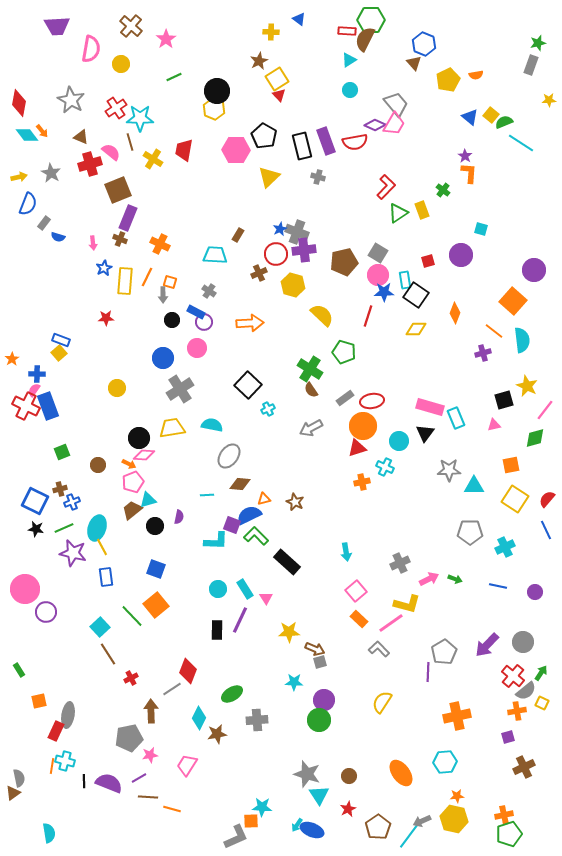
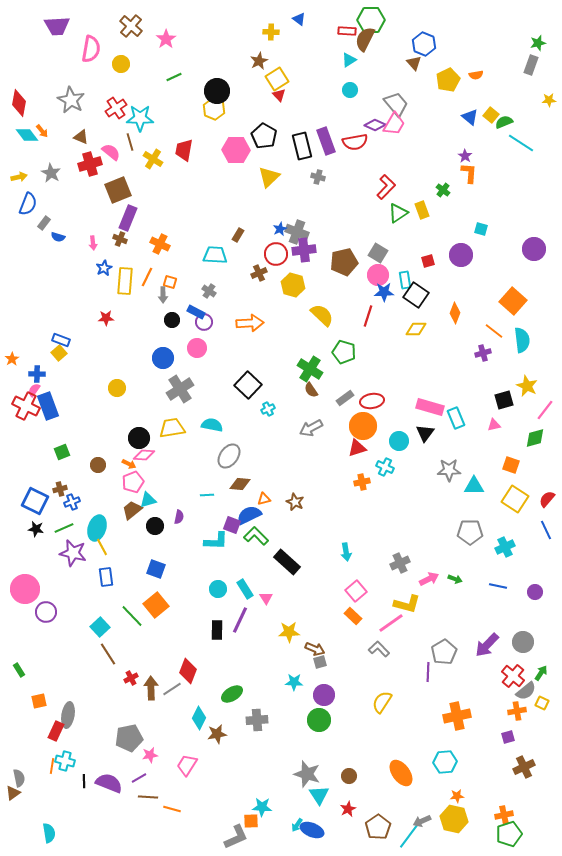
purple circle at (534, 270): moved 21 px up
orange square at (511, 465): rotated 30 degrees clockwise
orange rectangle at (359, 619): moved 6 px left, 3 px up
purple circle at (324, 700): moved 5 px up
brown arrow at (151, 711): moved 23 px up
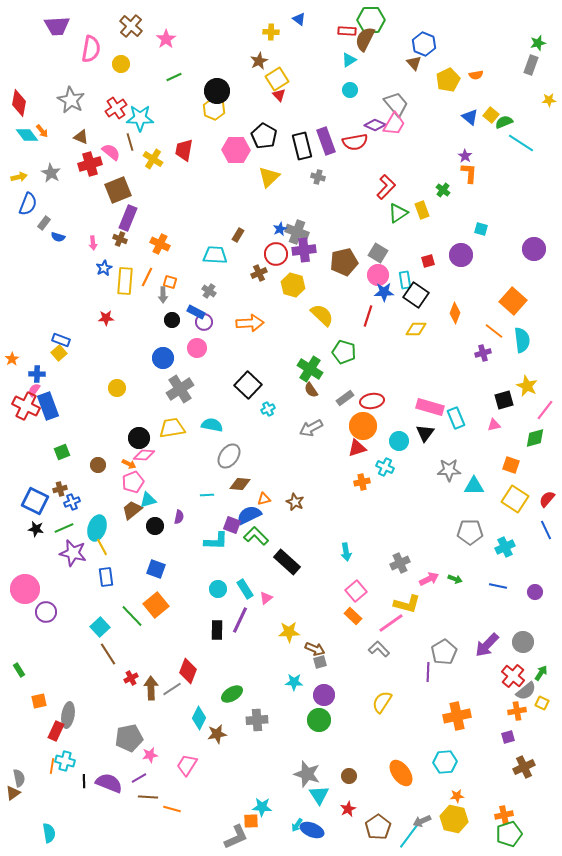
pink triangle at (266, 598): rotated 24 degrees clockwise
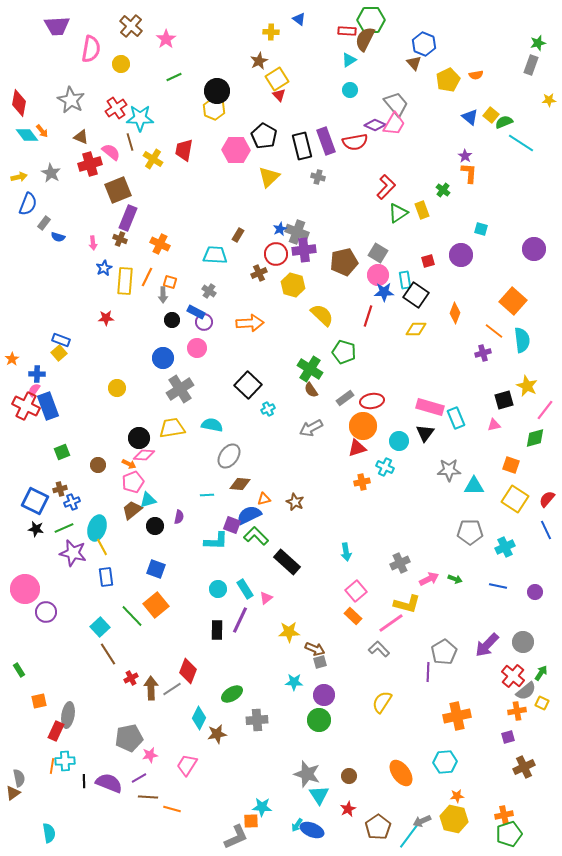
cyan cross at (65, 761): rotated 18 degrees counterclockwise
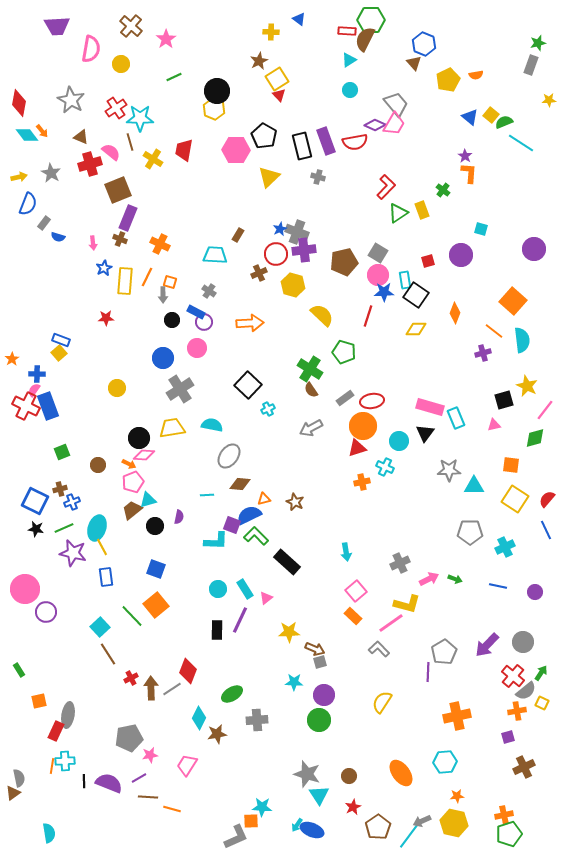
orange square at (511, 465): rotated 12 degrees counterclockwise
red star at (348, 809): moved 5 px right, 2 px up
yellow hexagon at (454, 819): moved 4 px down
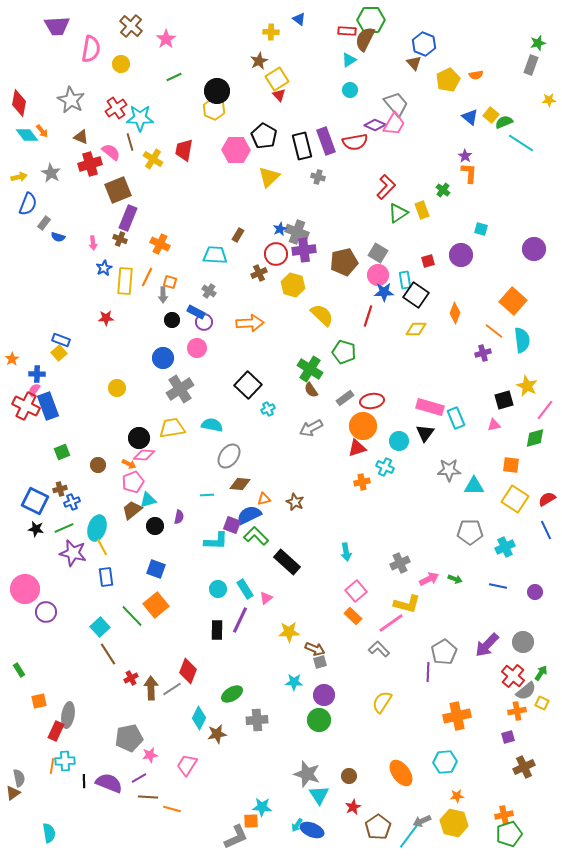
red semicircle at (547, 499): rotated 18 degrees clockwise
